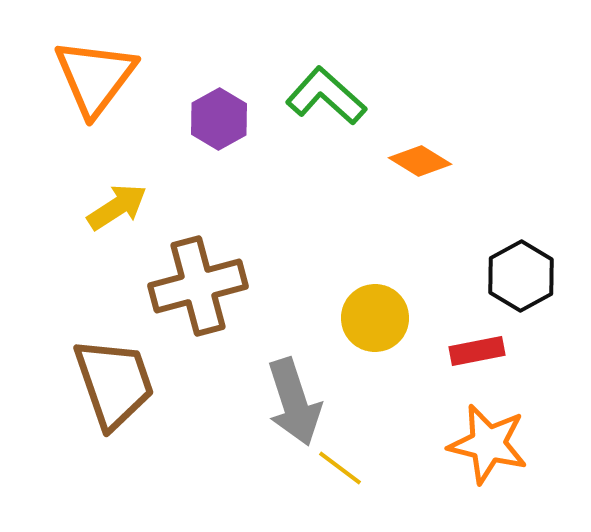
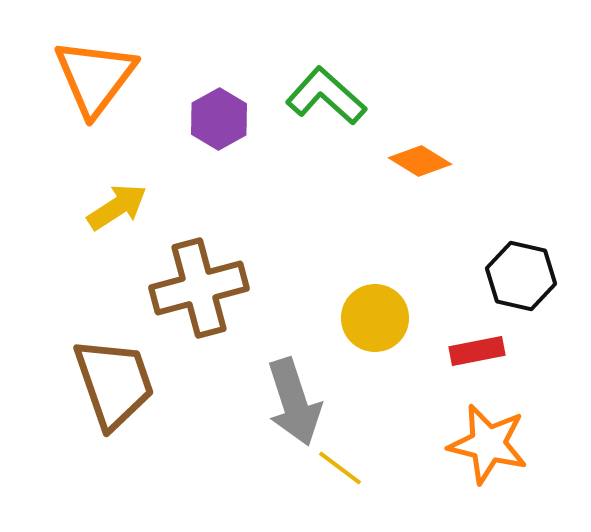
black hexagon: rotated 18 degrees counterclockwise
brown cross: moved 1 px right, 2 px down
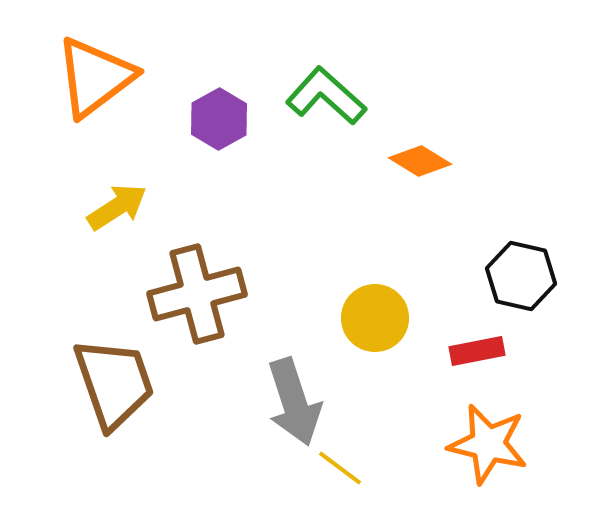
orange triangle: rotated 16 degrees clockwise
brown cross: moved 2 px left, 6 px down
